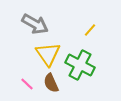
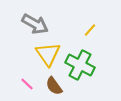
brown semicircle: moved 3 px right, 3 px down; rotated 12 degrees counterclockwise
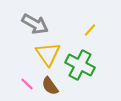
brown semicircle: moved 4 px left
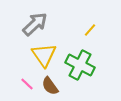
gray arrow: rotated 72 degrees counterclockwise
yellow triangle: moved 4 px left, 1 px down
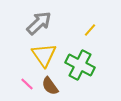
gray arrow: moved 4 px right, 1 px up
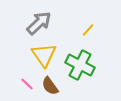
yellow line: moved 2 px left
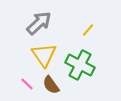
brown semicircle: moved 1 px right, 1 px up
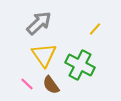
yellow line: moved 7 px right, 1 px up
